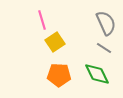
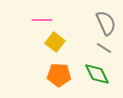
pink line: rotated 72 degrees counterclockwise
yellow square: rotated 18 degrees counterclockwise
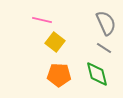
pink line: rotated 12 degrees clockwise
green diamond: rotated 12 degrees clockwise
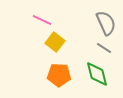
pink line: rotated 12 degrees clockwise
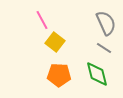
pink line: rotated 36 degrees clockwise
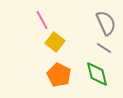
orange pentagon: rotated 25 degrees clockwise
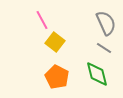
orange pentagon: moved 2 px left, 2 px down
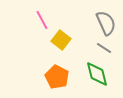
yellow square: moved 6 px right, 2 px up
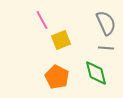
yellow square: rotated 30 degrees clockwise
gray line: moved 2 px right; rotated 28 degrees counterclockwise
green diamond: moved 1 px left, 1 px up
